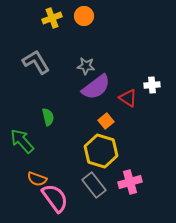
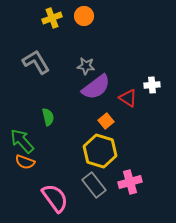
yellow hexagon: moved 1 px left
orange semicircle: moved 12 px left, 17 px up
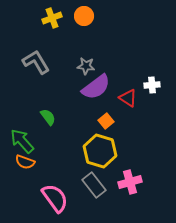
green semicircle: rotated 24 degrees counterclockwise
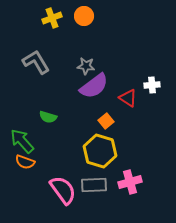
purple semicircle: moved 2 px left, 1 px up
green semicircle: rotated 144 degrees clockwise
gray rectangle: rotated 55 degrees counterclockwise
pink semicircle: moved 8 px right, 8 px up
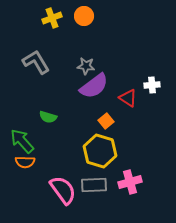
orange semicircle: rotated 18 degrees counterclockwise
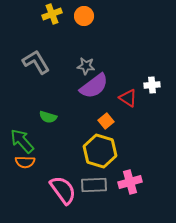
yellow cross: moved 4 px up
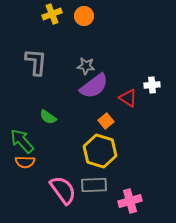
gray L-shape: rotated 36 degrees clockwise
green semicircle: rotated 18 degrees clockwise
pink cross: moved 19 px down
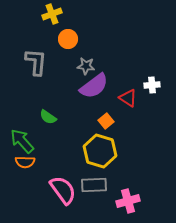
orange circle: moved 16 px left, 23 px down
pink cross: moved 2 px left
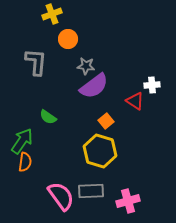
red triangle: moved 7 px right, 3 px down
green arrow: rotated 76 degrees clockwise
orange semicircle: rotated 84 degrees counterclockwise
gray rectangle: moved 3 px left, 6 px down
pink semicircle: moved 2 px left, 6 px down
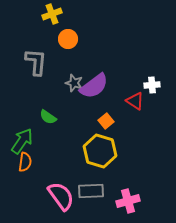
gray star: moved 12 px left, 17 px down; rotated 12 degrees clockwise
